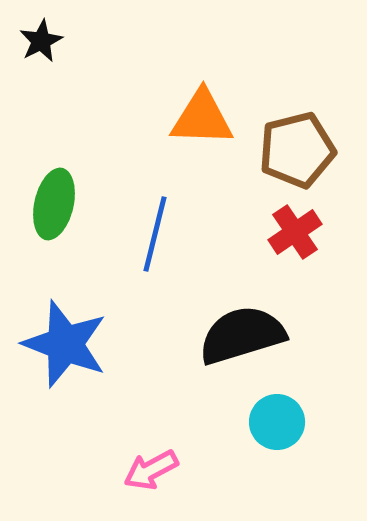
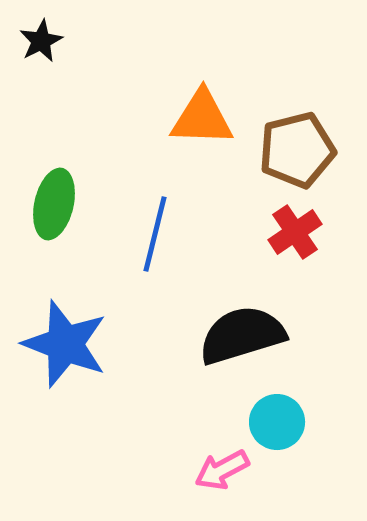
pink arrow: moved 71 px right
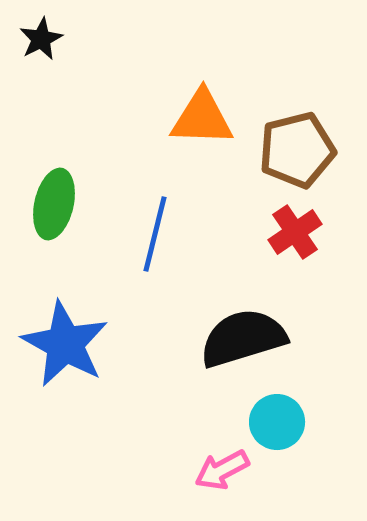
black star: moved 2 px up
black semicircle: moved 1 px right, 3 px down
blue star: rotated 8 degrees clockwise
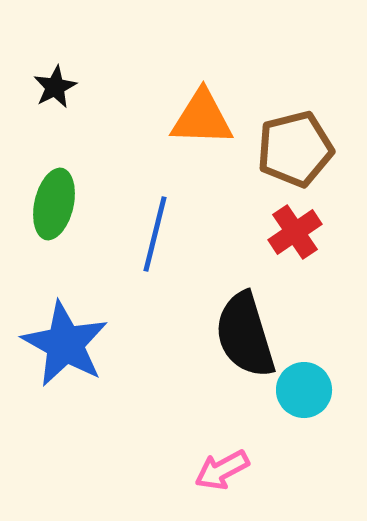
black star: moved 14 px right, 48 px down
brown pentagon: moved 2 px left, 1 px up
black semicircle: moved 2 px right, 3 px up; rotated 90 degrees counterclockwise
cyan circle: moved 27 px right, 32 px up
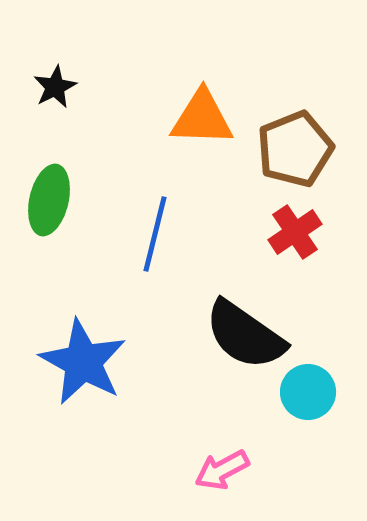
brown pentagon: rotated 8 degrees counterclockwise
green ellipse: moved 5 px left, 4 px up
black semicircle: rotated 38 degrees counterclockwise
blue star: moved 18 px right, 18 px down
cyan circle: moved 4 px right, 2 px down
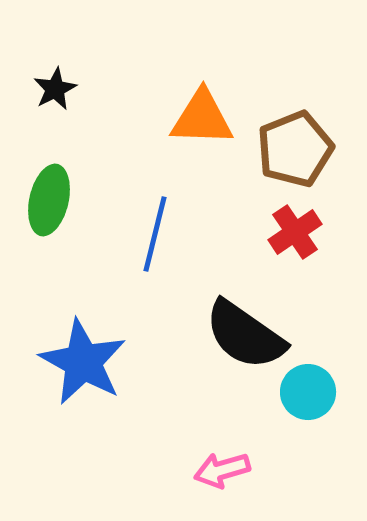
black star: moved 2 px down
pink arrow: rotated 12 degrees clockwise
